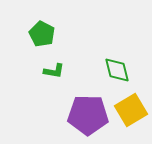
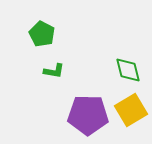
green diamond: moved 11 px right
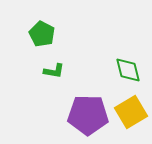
yellow square: moved 2 px down
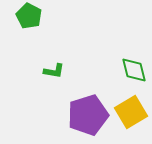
green pentagon: moved 13 px left, 18 px up
green diamond: moved 6 px right
purple pentagon: rotated 18 degrees counterclockwise
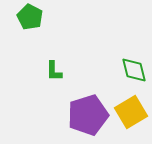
green pentagon: moved 1 px right, 1 px down
green L-shape: rotated 80 degrees clockwise
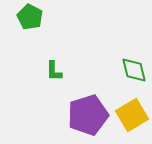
yellow square: moved 1 px right, 3 px down
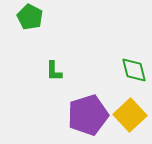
yellow square: moved 2 px left; rotated 12 degrees counterclockwise
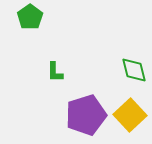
green pentagon: rotated 10 degrees clockwise
green L-shape: moved 1 px right, 1 px down
purple pentagon: moved 2 px left
